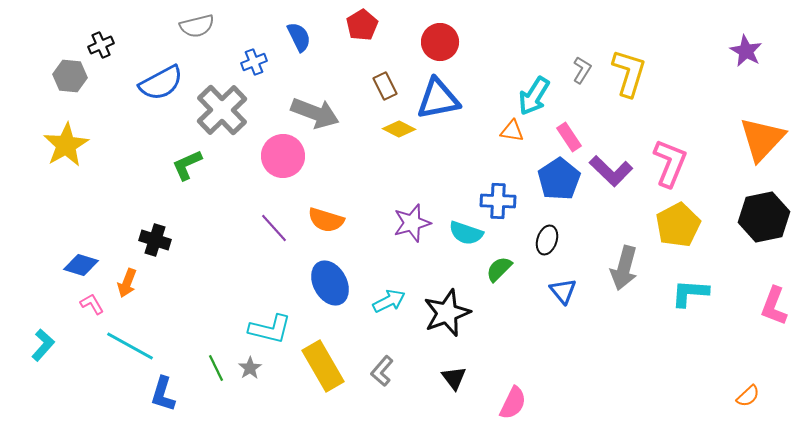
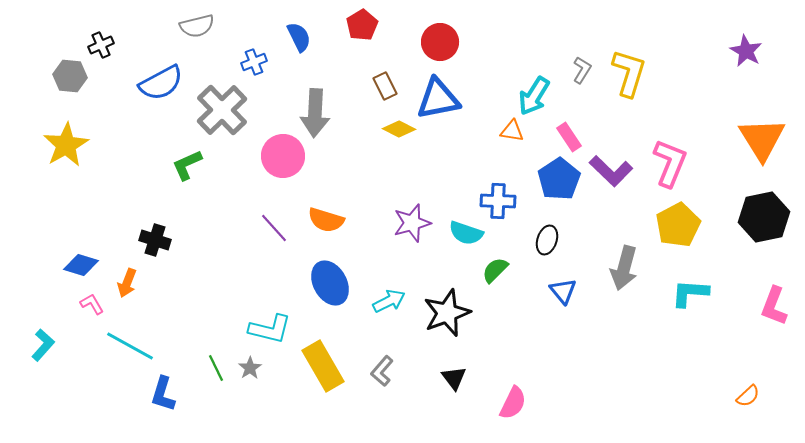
gray arrow at (315, 113): rotated 72 degrees clockwise
orange triangle at (762, 139): rotated 15 degrees counterclockwise
green semicircle at (499, 269): moved 4 px left, 1 px down
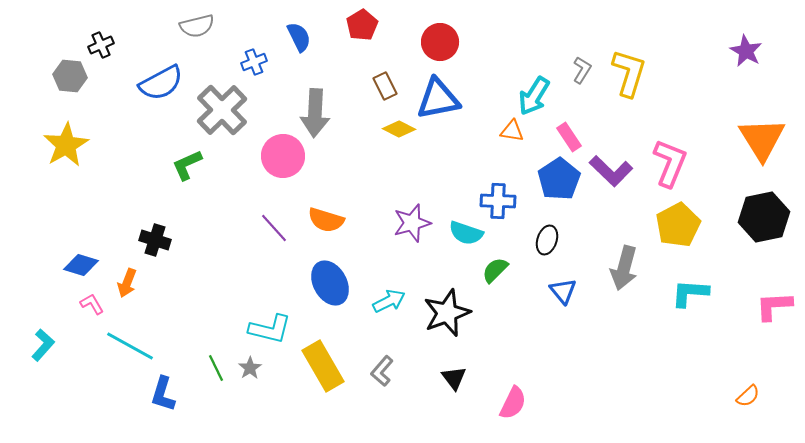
pink L-shape at (774, 306): rotated 66 degrees clockwise
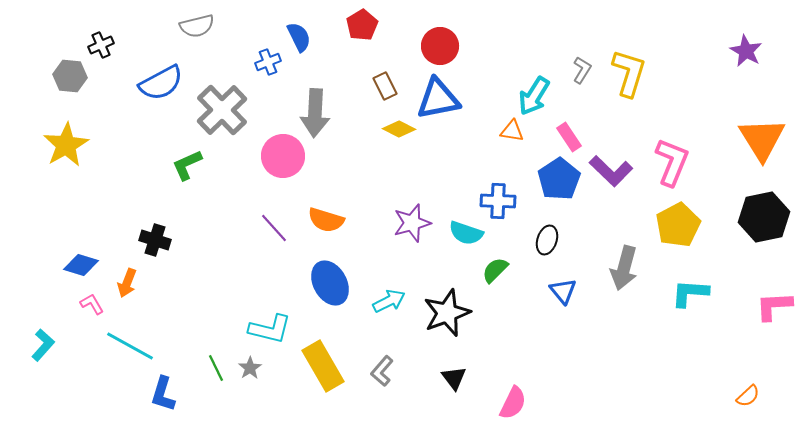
red circle at (440, 42): moved 4 px down
blue cross at (254, 62): moved 14 px right
pink L-shape at (670, 163): moved 2 px right, 1 px up
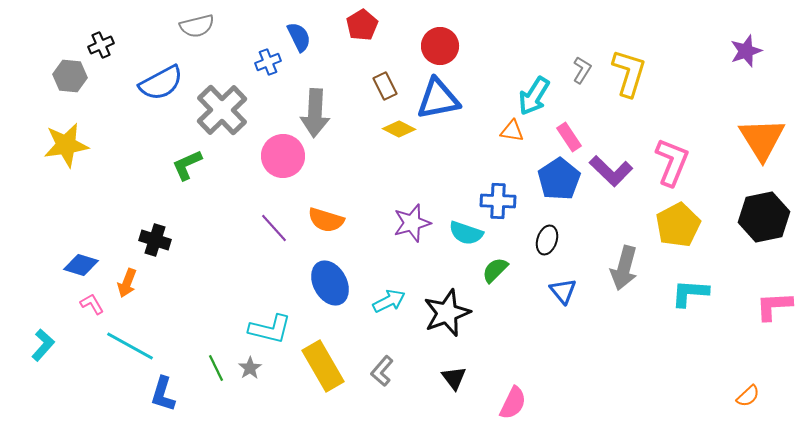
purple star at (746, 51): rotated 24 degrees clockwise
yellow star at (66, 145): rotated 21 degrees clockwise
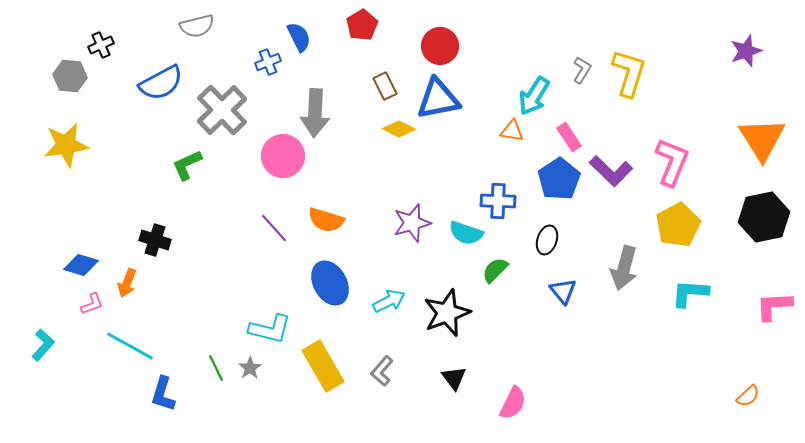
pink L-shape at (92, 304): rotated 100 degrees clockwise
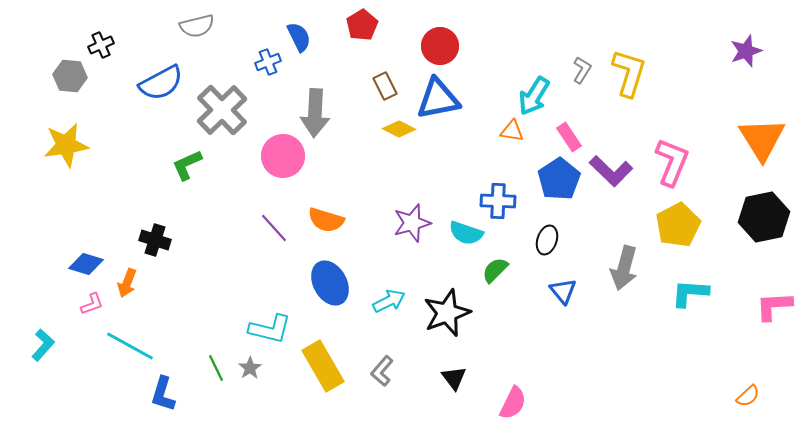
blue diamond at (81, 265): moved 5 px right, 1 px up
